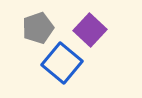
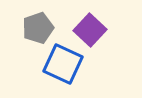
blue square: moved 1 px right, 1 px down; rotated 15 degrees counterclockwise
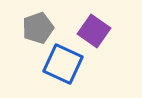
purple square: moved 4 px right, 1 px down; rotated 8 degrees counterclockwise
